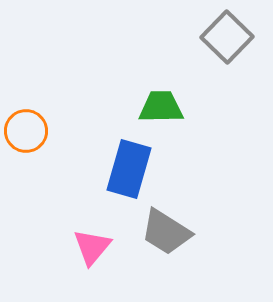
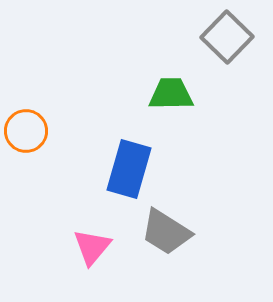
green trapezoid: moved 10 px right, 13 px up
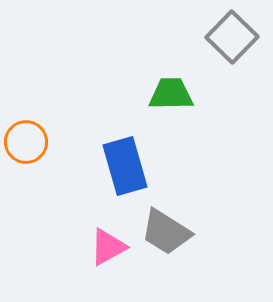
gray square: moved 5 px right
orange circle: moved 11 px down
blue rectangle: moved 4 px left, 3 px up; rotated 32 degrees counterclockwise
pink triangle: moved 16 px right; rotated 21 degrees clockwise
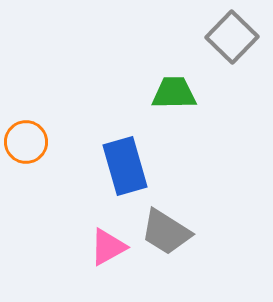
green trapezoid: moved 3 px right, 1 px up
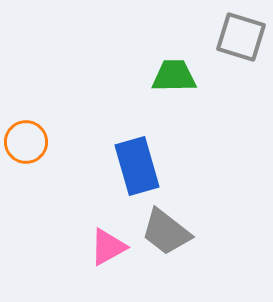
gray square: moved 9 px right; rotated 27 degrees counterclockwise
green trapezoid: moved 17 px up
blue rectangle: moved 12 px right
gray trapezoid: rotated 6 degrees clockwise
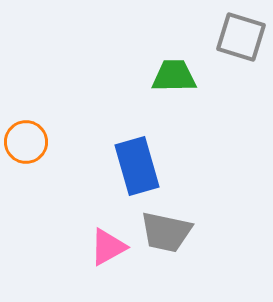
gray trapezoid: rotated 26 degrees counterclockwise
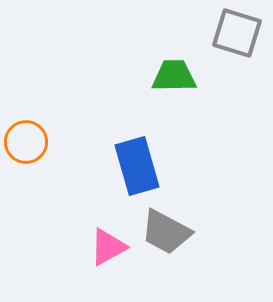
gray square: moved 4 px left, 4 px up
gray trapezoid: rotated 16 degrees clockwise
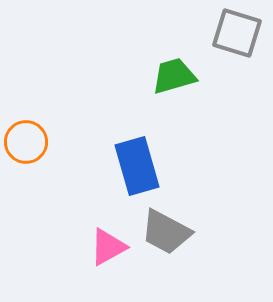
green trapezoid: rotated 15 degrees counterclockwise
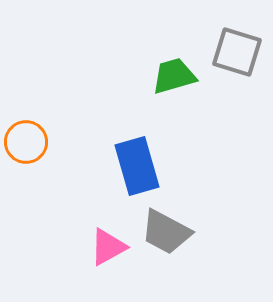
gray square: moved 19 px down
